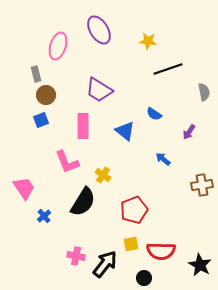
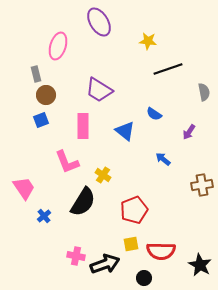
purple ellipse: moved 8 px up
black arrow: rotated 32 degrees clockwise
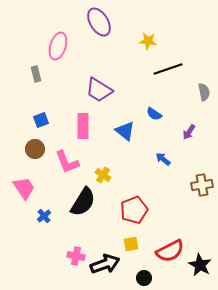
brown circle: moved 11 px left, 54 px down
red semicircle: moved 9 px right; rotated 28 degrees counterclockwise
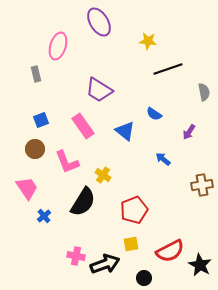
pink rectangle: rotated 35 degrees counterclockwise
pink trapezoid: moved 3 px right
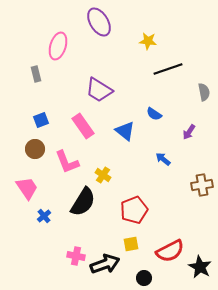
black star: moved 2 px down
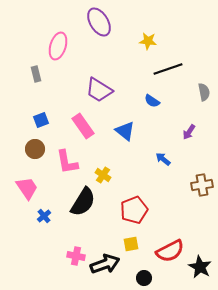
blue semicircle: moved 2 px left, 13 px up
pink L-shape: rotated 12 degrees clockwise
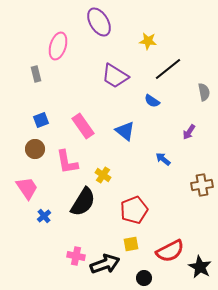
black line: rotated 20 degrees counterclockwise
purple trapezoid: moved 16 px right, 14 px up
